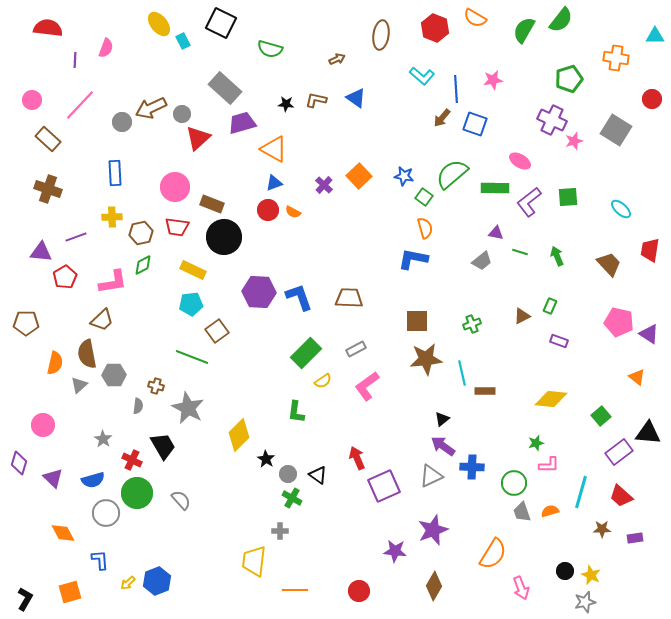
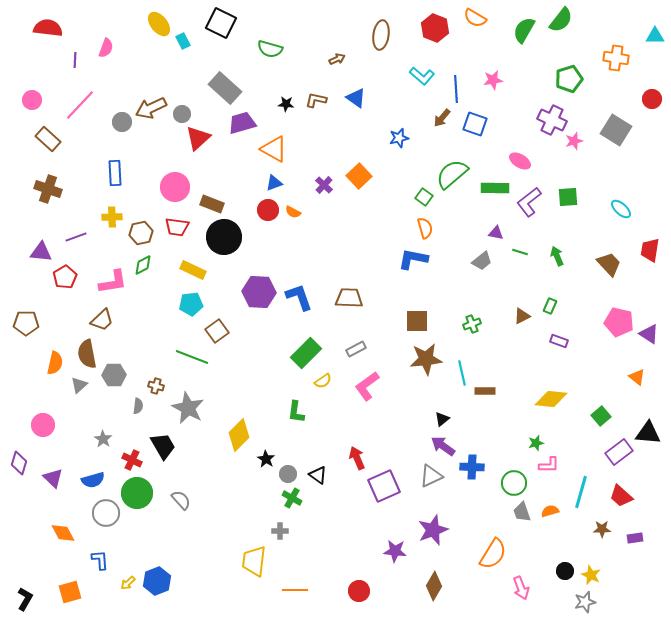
blue star at (404, 176): moved 5 px left, 38 px up; rotated 24 degrees counterclockwise
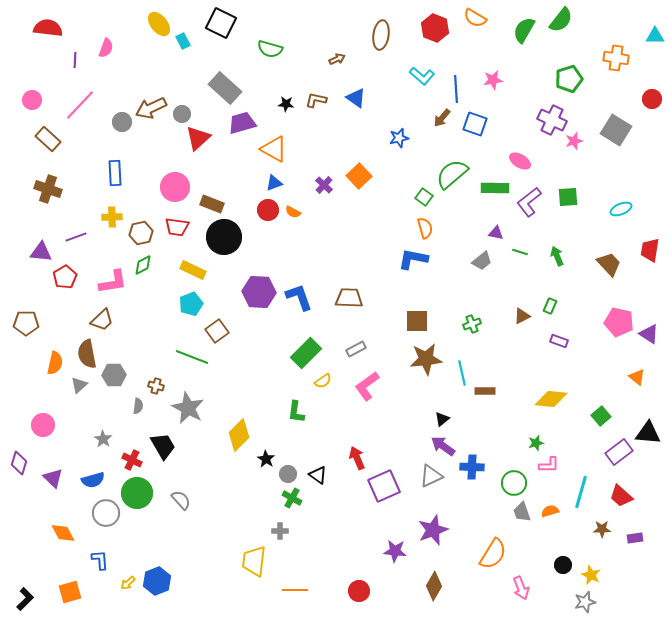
cyan ellipse at (621, 209): rotated 65 degrees counterclockwise
cyan pentagon at (191, 304): rotated 15 degrees counterclockwise
black circle at (565, 571): moved 2 px left, 6 px up
black L-shape at (25, 599): rotated 15 degrees clockwise
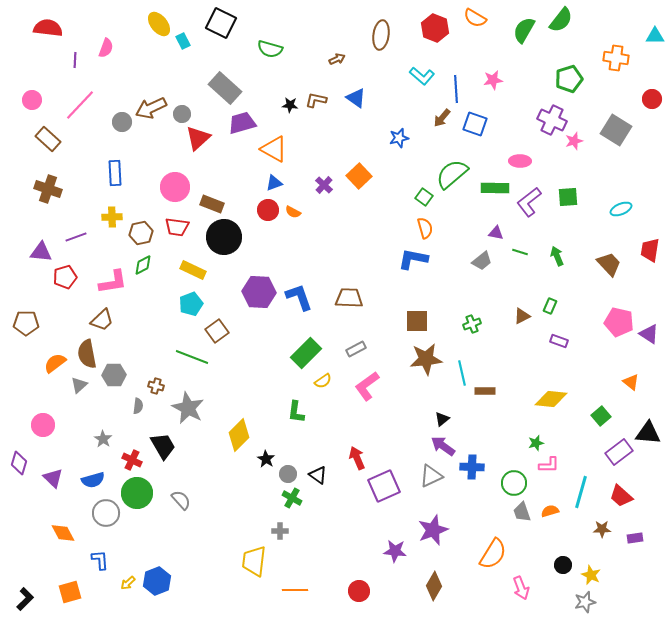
black star at (286, 104): moved 4 px right, 1 px down
pink ellipse at (520, 161): rotated 30 degrees counterclockwise
red pentagon at (65, 277): rotated 15 degrees clockwise
orange semicircle at (55, 363): rotated 140 degrees counterclockwise
orange triangle at (637, 377): moved 6 px left, 5 px down
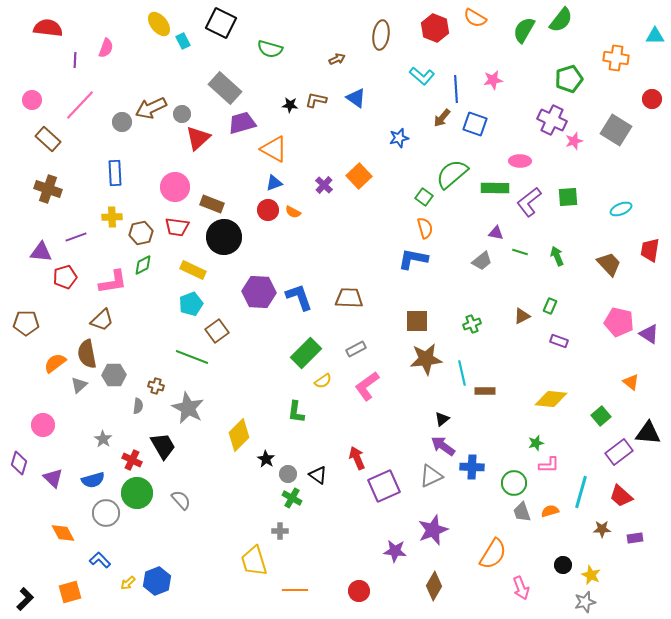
blue L-shape at (100, 560): rotated 40 degrees counterclockwise
yellow trapezoid at (254, 561): rotated 24 degrees counterclockwise
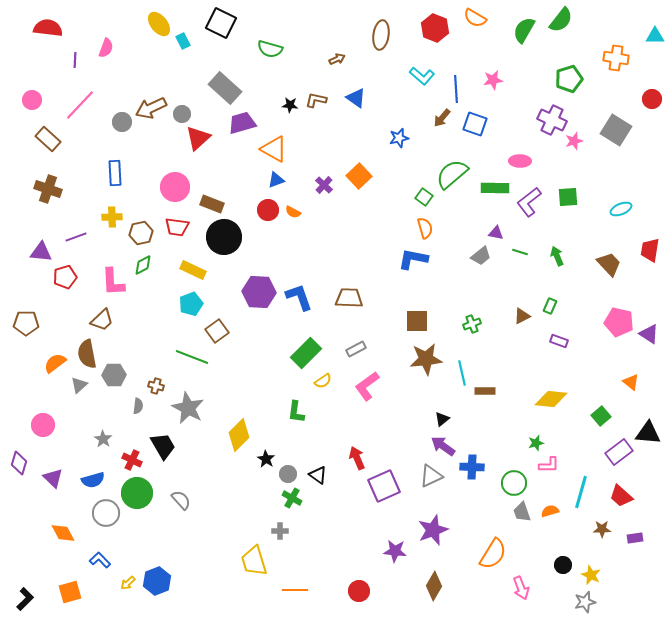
blue triangle at (274, 183): moved 2 px right, 3 px up
gray trapezoid at (482, 261): moved 1 px left, 5 px up
pink L-shape at (113, 282): rotated 96 degrees clockwise
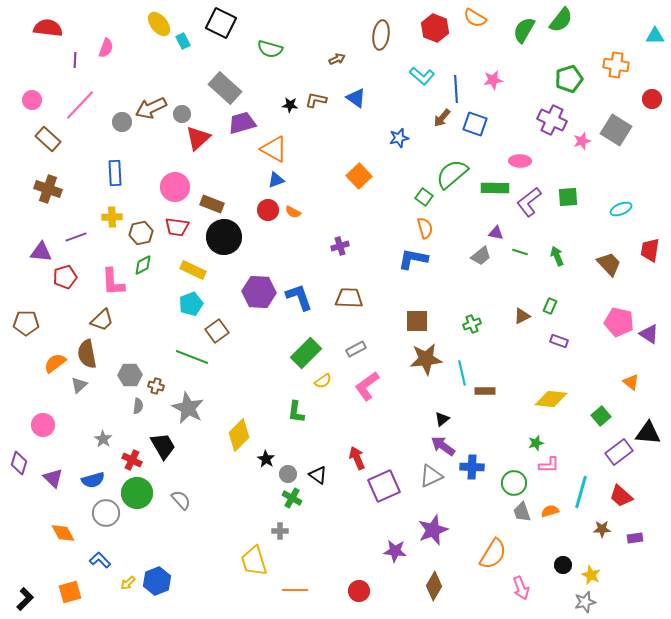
orange cross at (616, 58): moved 7 px down
pink star at (574, 141): moved 8 px right
purple cross at (324, 185): moved 16 px right, 61 px down; rotated 30 degrees clockwise
gray hexagon at (114, 375): moved 16 px right
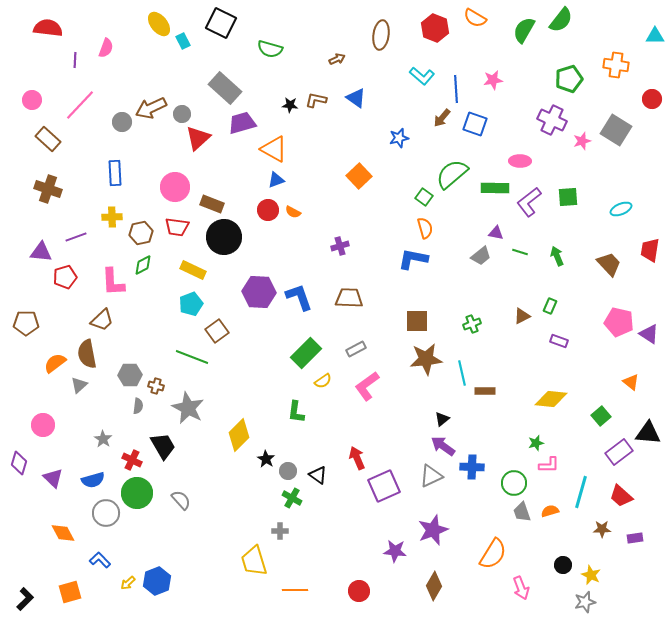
gray circle at (288, 474): moved 3 px up
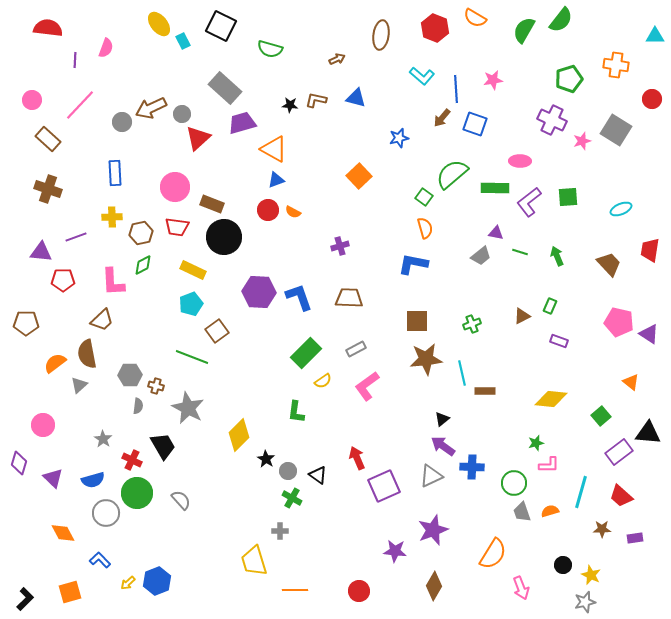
black square at (221, 23): moved 3 px down
blue triangle at (356, 98): rotated 20 degrees counterclockwise
blue L-shape at (413, 259): moved 5 px down
red pentagon at (65, 277): moved 2 px left, 3 px down; rotated 15 degrees clockwise
